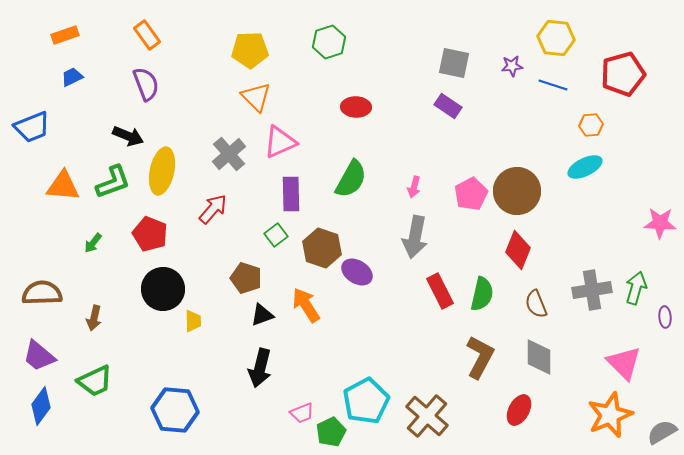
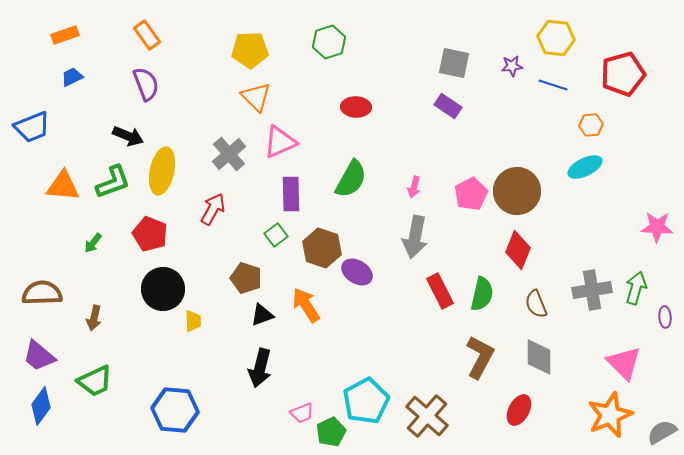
red arrow at (213, 209): rotated 12 degrees counterclockwise
pink star at (660, 223): moved 3 px left, 4 px down
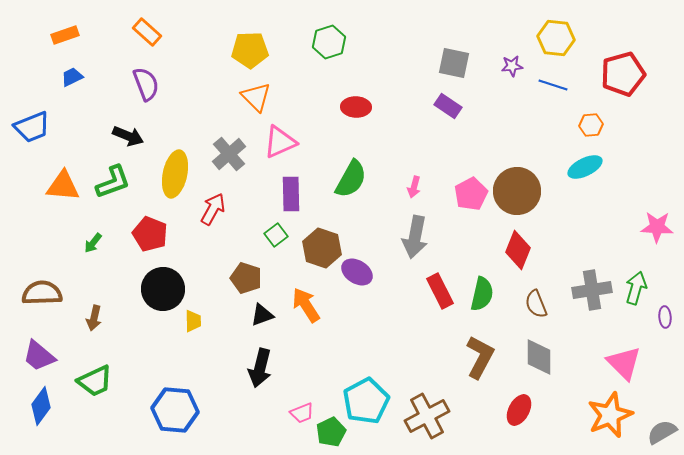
orange rectangle at (147, 35): moved 3 px up; rotated 12 degrees counterclockwise
yellow ellipse at (162, 171): moved 13 px right, 3 px down
brown cross at (427, 416): rotated 21 degrees clockwise
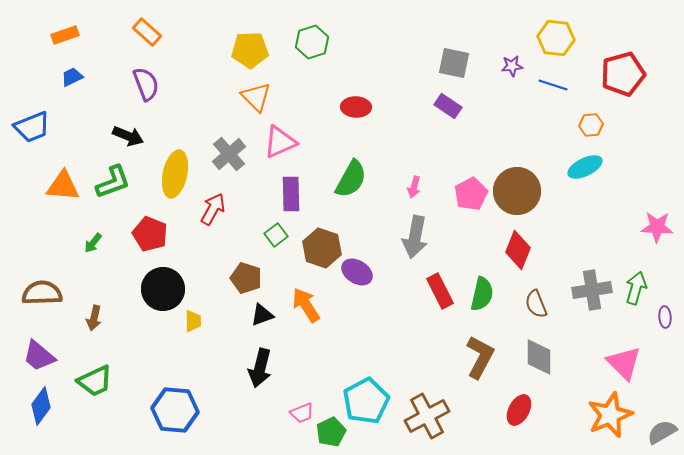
green hexagon at (329, 42): moved 17 px left
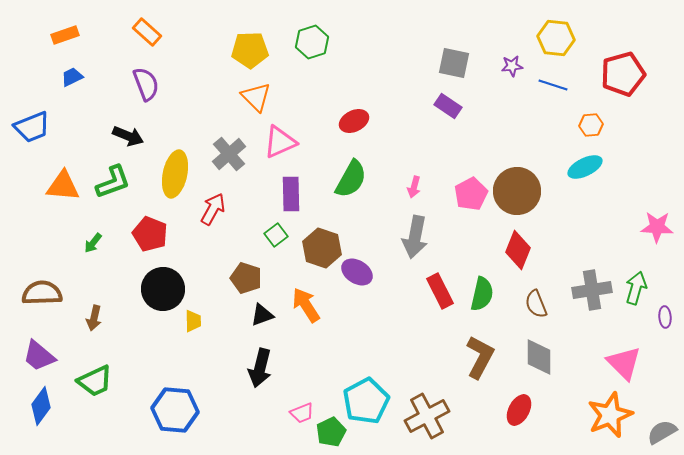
red ellipse at (356, 107): moved 2 px left, 14 px down; rotated 28 degrees counterclockwise
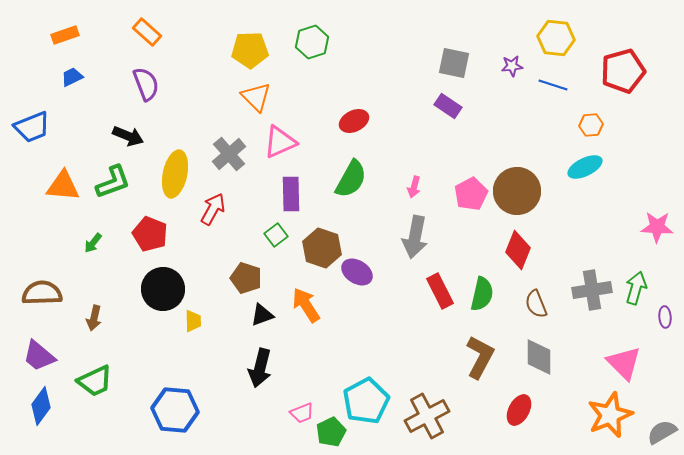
red pentagon at (623, 74): moved 3 px up
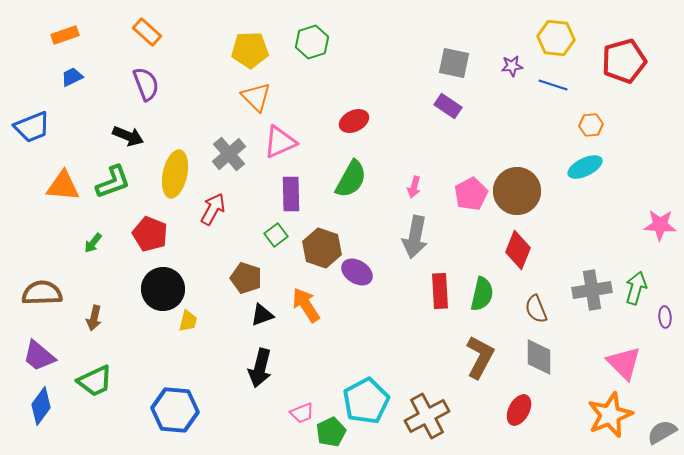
red pentagon at (623, 71): moved 1 px right, 10 px up
pink star at (657, 227): moved 3 px right, 2 px up
red rectangle at (440, 291): rotated 24 degrees clockwise
brown semicircle at (536, 304): moved 5 px down
yellow trapezoid at (193, 321): moved 5 px left; rotated 15 degrees clockwise
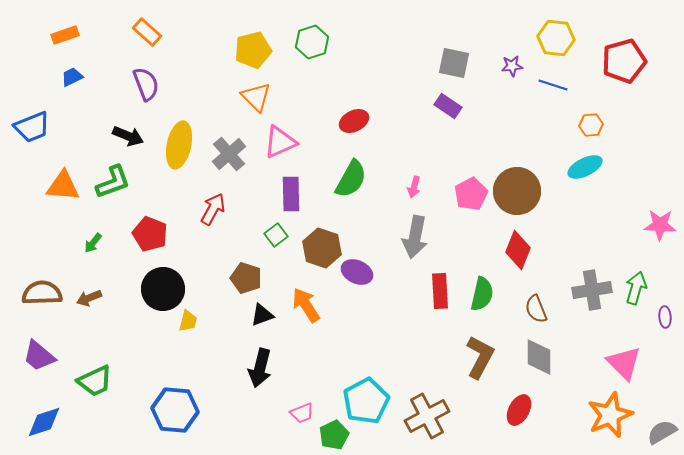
yellow pentagon at (250, 50): moved 3 px right; rotated 12 degrees counterclockwise
yellow ellipse at (175, 174): moved 4 px right, 29 px up
purple ellipse at (357, 272): rotated 8 degrees counterclockwise
brown arrow at (94, 318): moved 5 px left, 20 px up; rotated 55 degrees clockwise
blue diamond at (41, 406): moved 3 px right, 16 px down; rotated 36 degrees clockwise
green pentagon at (331, 432): moved 3 px right, 3 px down
